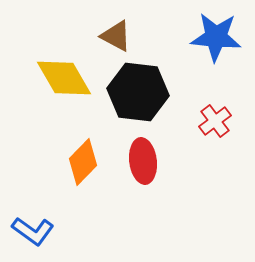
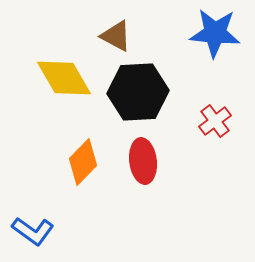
blue star: moved 1 px left, 4 px up
black hexagon: rotated 10 degrees counterclockwise
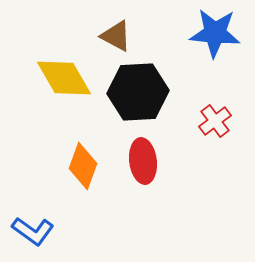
orange diamond: moved 4 px down; rotated 24 degrees counterclockwise
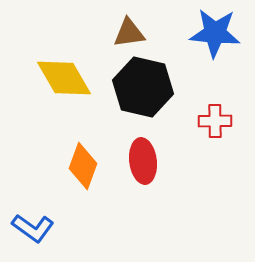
brown triangle: moved 13 px right, 3 px up; rotated 36 degrees counterclockwise
black hexagon: moved 5 px right, 5 px up; rotated 16 degrees clockwise
red cross: rotated 36 degrees clockwise
blue L-shape: moved 3 px up
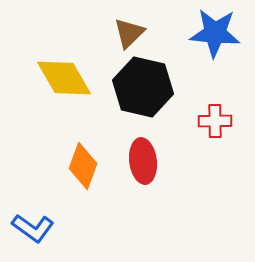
brown triangle: rotated 36 degrees counterclockwise
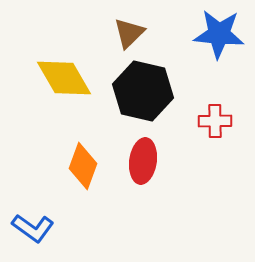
blue star: moved 4 px right, 1 px down
black hexagon: moved 4 px down
red ellipse: rotated 15 degrees clockwise
